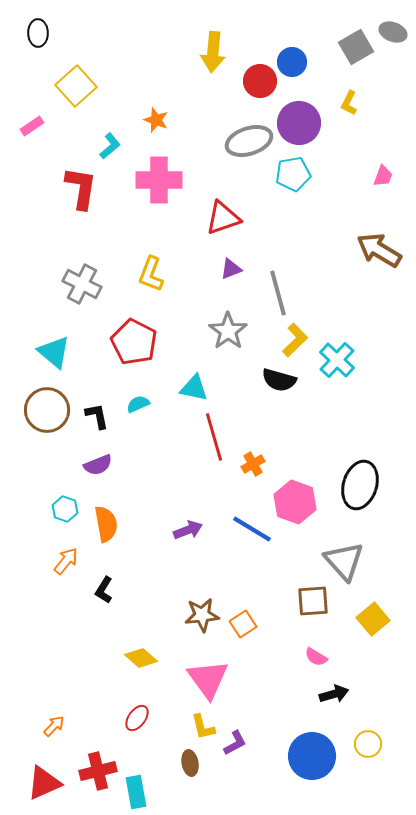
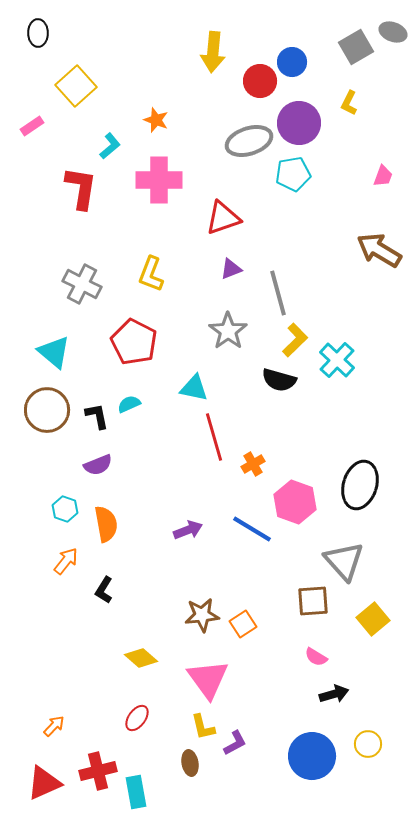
cyan semicircle at (138, 404): moved 9 px left
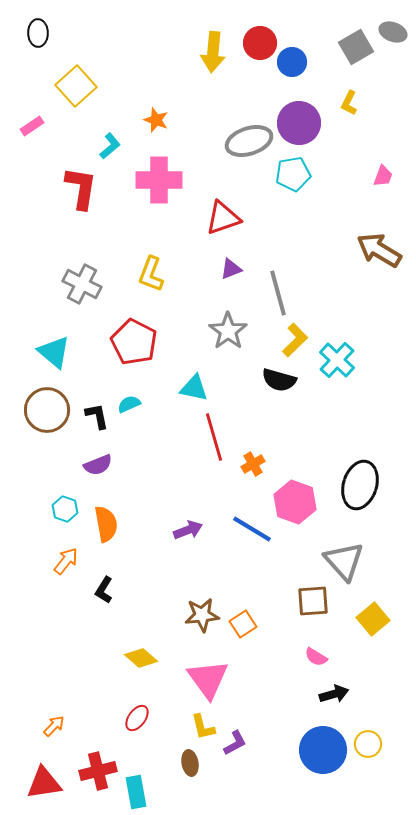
red circle at (260, 81): moved 38 px up
blue circle at (312, 756): moved 11 px right, 6 px up
red triangle at (44, 783): rotated 15 degrees clockwise
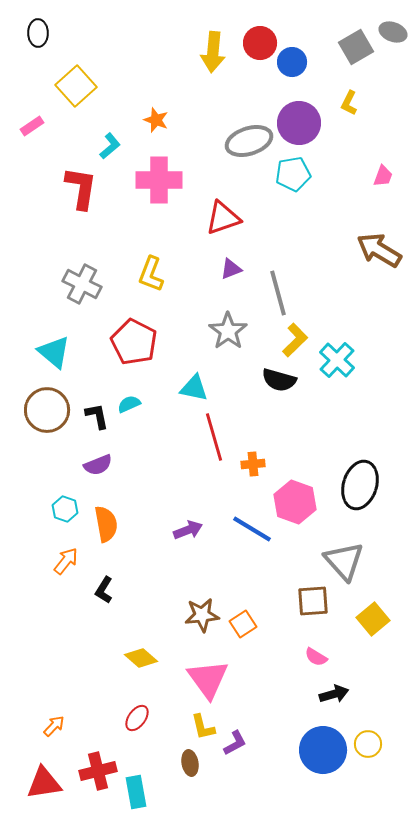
orange cross at (253, 464): rotated 25 degrees clockwise
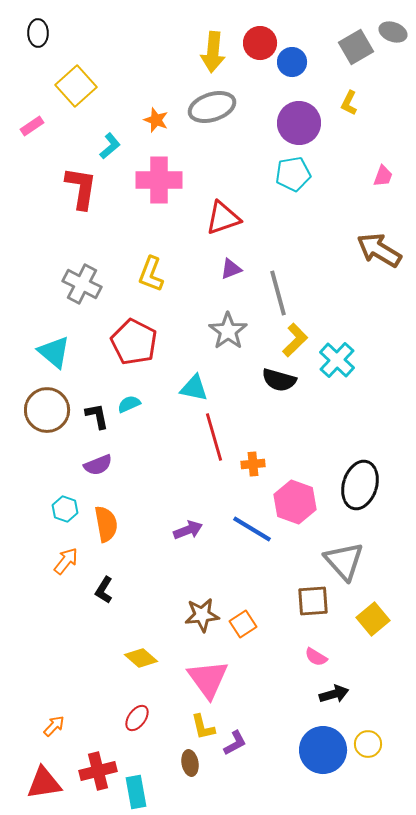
gray ellipse at (249, 141): moved 37 px left, 34 px up
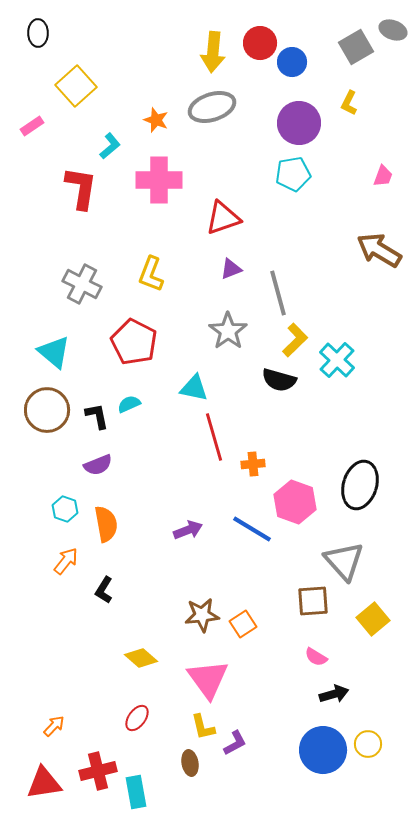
gray ellipse at (393, 32): moved 2 px up
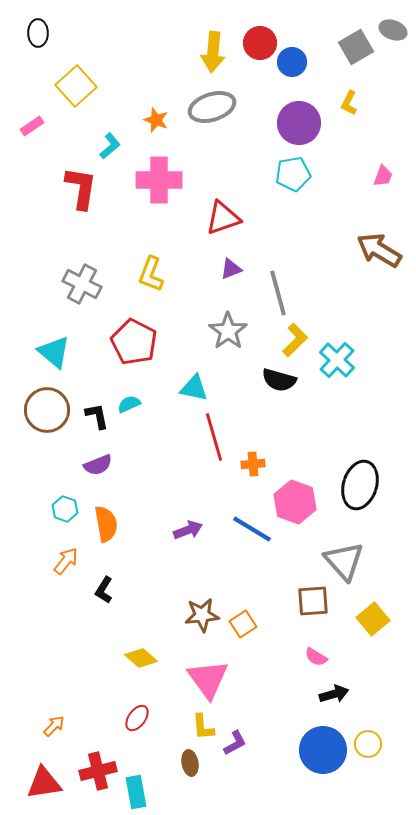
yellow L-shape at (203, 727): rotated 8 degrees clockwise
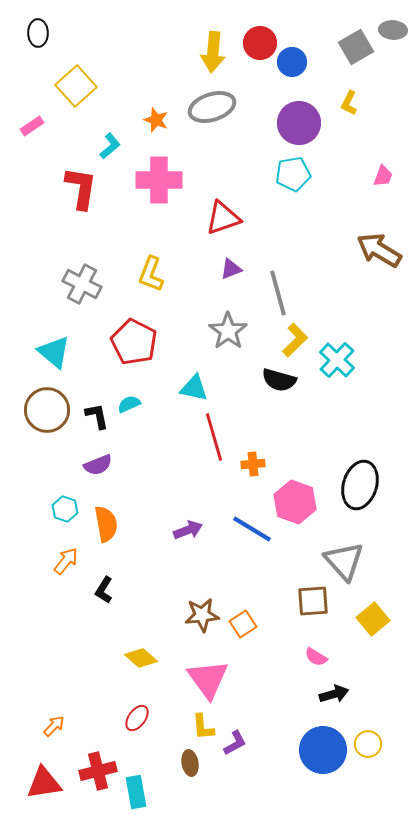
gray ellipse at (393, 30): rotated 16 degrees counterclockwise
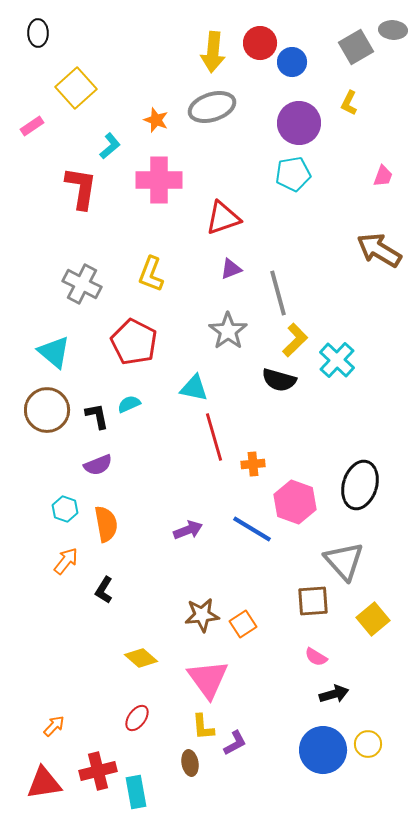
yellow square at (76, 86): moved 2 px down
